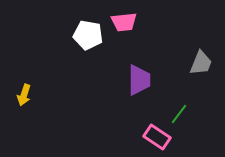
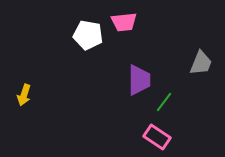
green line: moved 15 px left, 12 px up
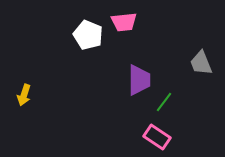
white pentagon: rotated 12 degrees clockwise
gray trapezoid: rotated 136 degrees clockwise
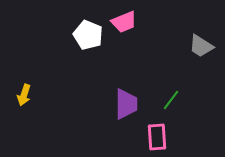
pink trapezoid: rotated 16 degrees counterclockwise
gray trapezoid: moved 17 px up; rotated 36 degrees counterclockwise
purple trapezoid: moved 13 px left, 24 px down
green line: moved 7 px right, 2 px up
pink rectangle: rotated 52 degrees clockwise
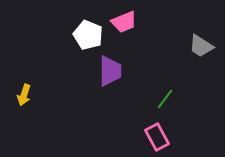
green line: moved 6 px left, 1 px up
purple trapezoid: moved 16 px left, 33 px up
pink rectangle: rotated 24 degrees counterclockwise
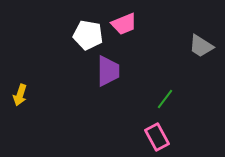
pink trapezoid: moved 2 px down
white pentagon: rotated 12 degrees counterclockwise
purple trapezoid: moved 2 px left
yellow arrow: moved 4 px left
